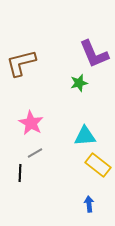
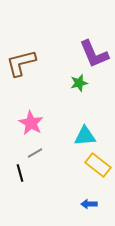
black line: rotated 18 degrees counterclockwise
blue arrow: rotated 84 degrees counterclockwise
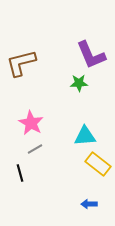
purple L-shape: moved 3 px left, 1 px down
green star: rotated 12 degrees clockwise
gray line: moved 4 px up
yellow rectangle: moved 1 px up
